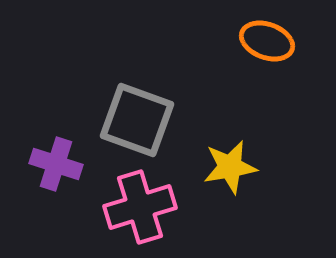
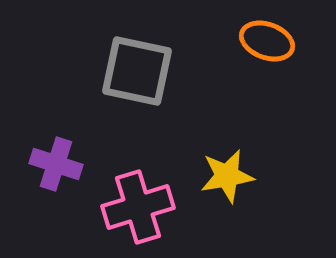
gray square: moved 49 px up; rotated 8 degrees counterclockwise
yellow star: moved 3 px left, 9 px down
pink cross: moved 2 px left
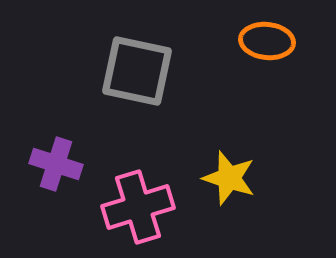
orange ellipse: rotated 14 degrees counterclockwise
yellow star: moved 2 px right, 2 px down; rotated 28 degrees clockwise
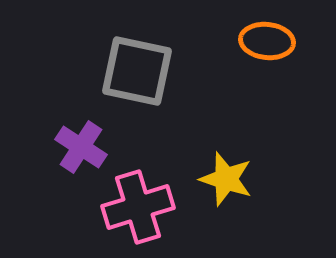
purple cross: moved 25 px right, 17 px up; rotated 15 degrees clockwise
yellow star: moved 3 px left, 1 px down
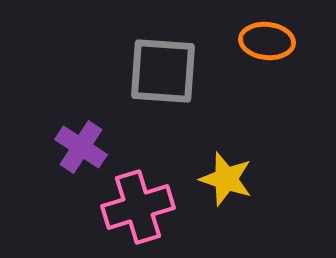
gray square: moved 26 px right; rotated 8 degrees counterclockwise
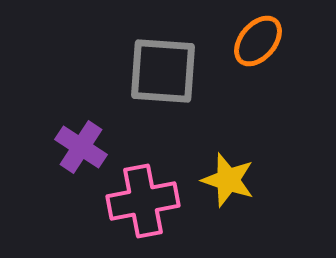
orange ellipse: moved 9 px left; rotated 56 degrees counterclockwise
yellow star: moved 2 px right, 1 px down
pink cross: moved 5 px right, 6 px up; rotated 6 degrees clockwise
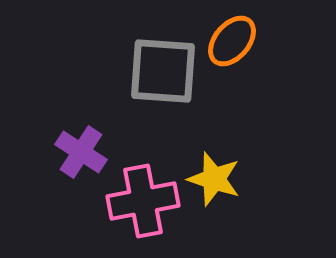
orange ellipse: moved 26 px left
purple cross: moved 5 px down
yellow star: moved 14 px left, 1 px up
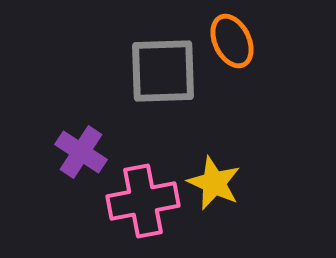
orange ellipse: rotated 66 degrees counterclockwise
gray square: rotated 6 degrees counterclockwise
yellow star: moved 4 px down; rotated 6 degrees clockwise
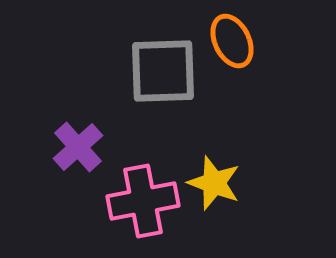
purple cross: moved 3 px left, 5 px up; rotated 15 degrees clockwise
yellow star: rotated 4 degrees counterclockwise
